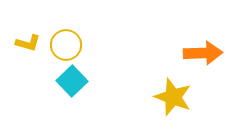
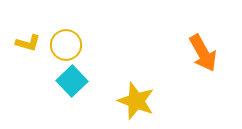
orange arrow: rotated 63 degrees clockwise
yellow star: moved 37 px left, 4 px down
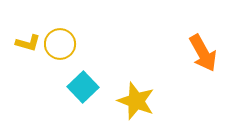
yellow circle: moved 6 px left, 1 px up
cyan square: moved 11 px right, 6 px down
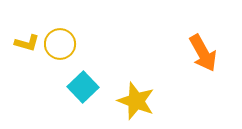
yellow L-shape: moved 1 px left
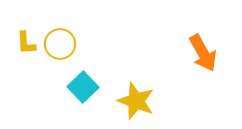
yellow L-shape: moved 1 px left; rotated 70 degrees clockwise
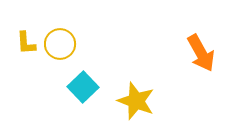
orange arrow: moved 2 px left
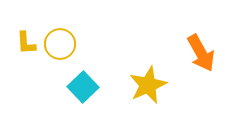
yellow star: moved 12 px right, 16 px up; rotated 27 degrees clockwise
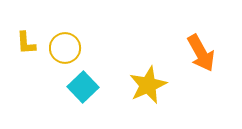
yellow circle: moved 5 px right, 4 px down
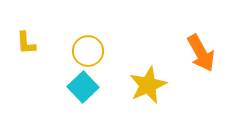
yellow circle: moved 23 px right, 3 px down
